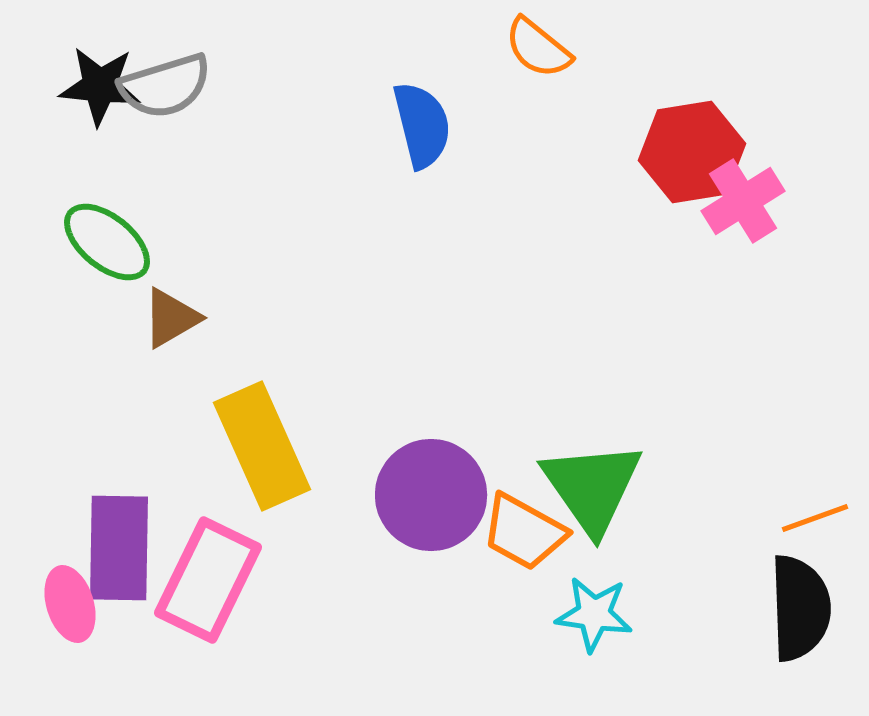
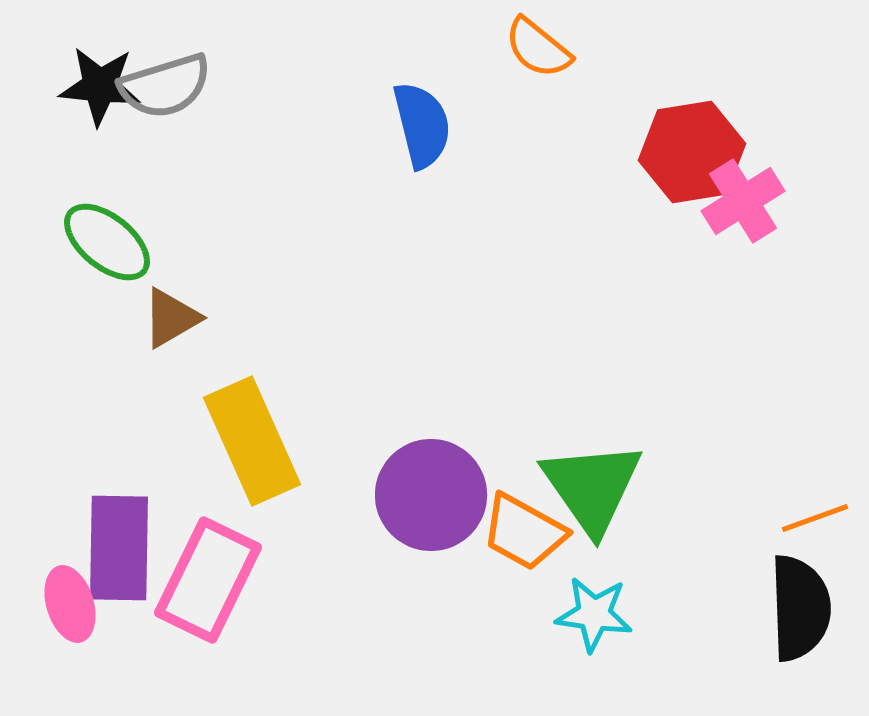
yellow rectangle: moved 10 px left, 5 px up
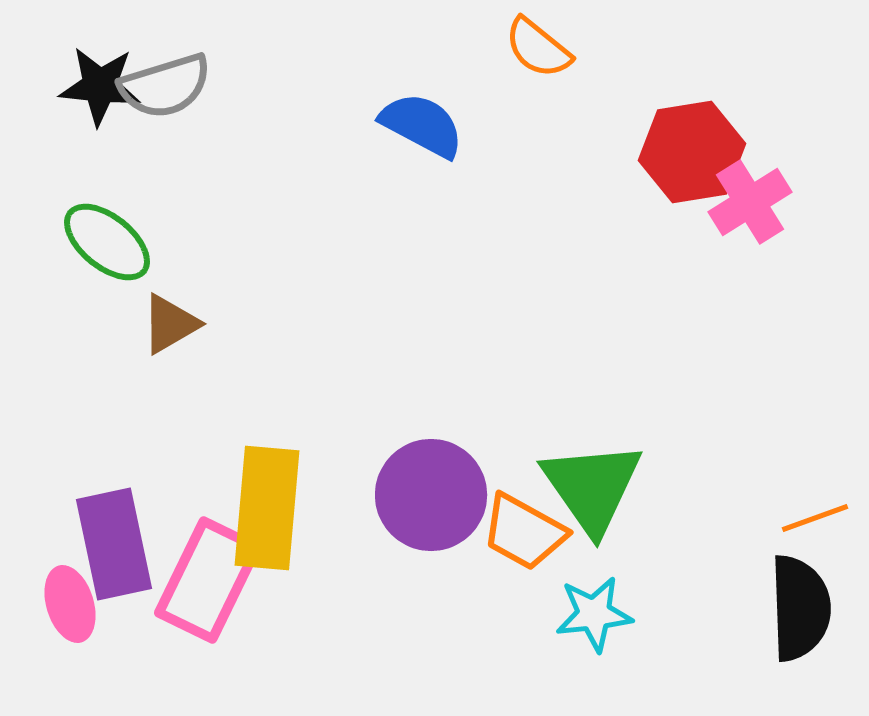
blue semicircle: rotated 48 degrees counterclockwise
pink cross: moved 7 px right, 1 px down
brown triangle: moved 1 px left, 6 px down
yellow rectangle: moved 15 px right, 67 px down; rotated 29 degrees clockwise
purple rectangle: moved 5 px left, 4 px up; rotated 13 degrees counterclockwise
cyan star: rotated 14 degrees counterclockwise
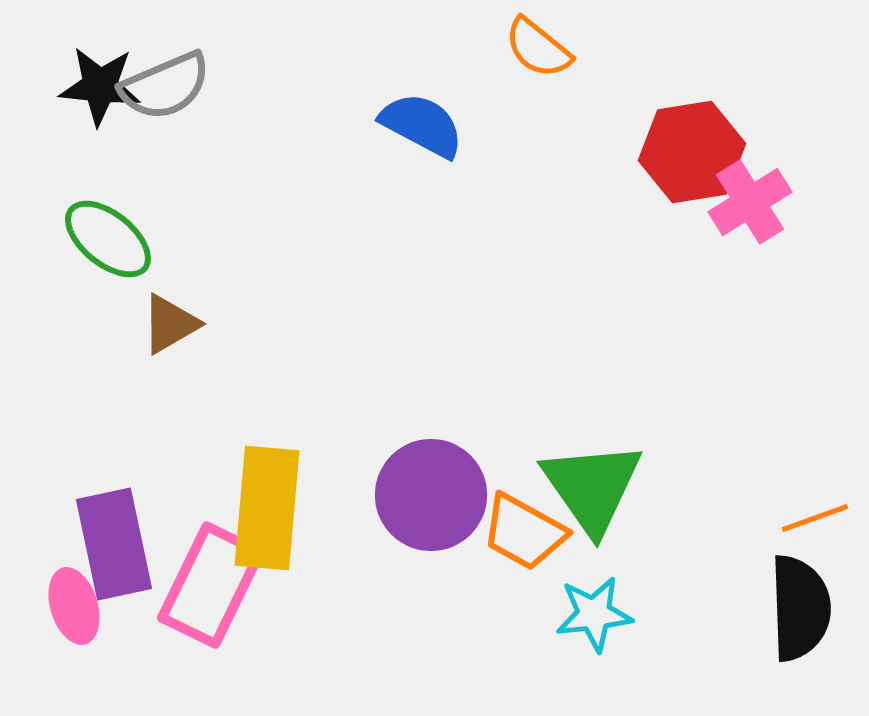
gray semicircle: rotated 6 degrees counterclockwise
green ellipse: moved 1 px right, 3 px up
pink rectangle: moved 3 px right, 5 px down
pink ellipse: moved 4 px right, 2 px down
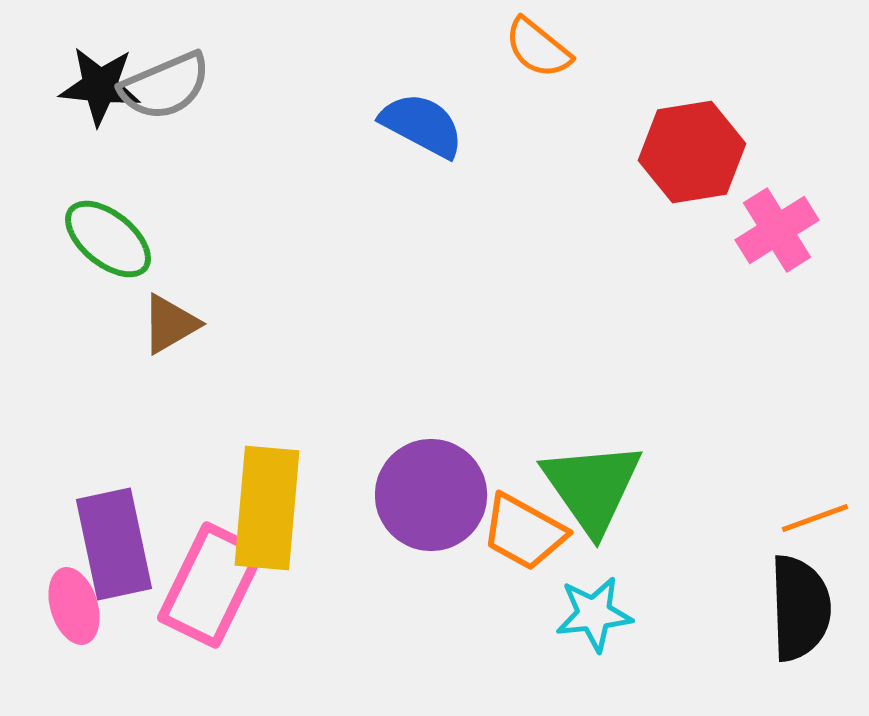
pink cross: moved 27 px right, 28 px down
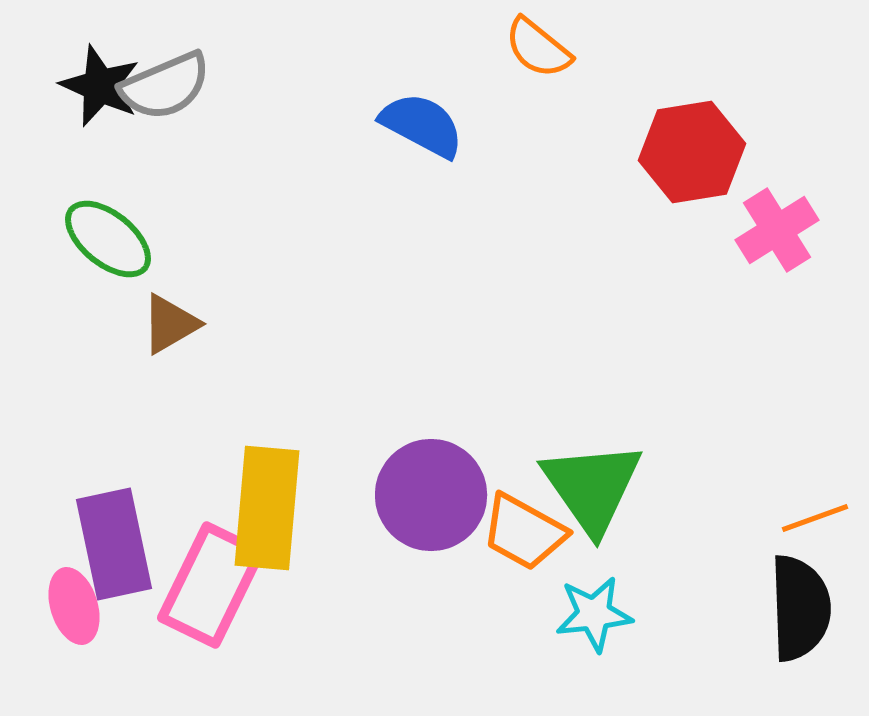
black star: rotated 18 degrees clockwise
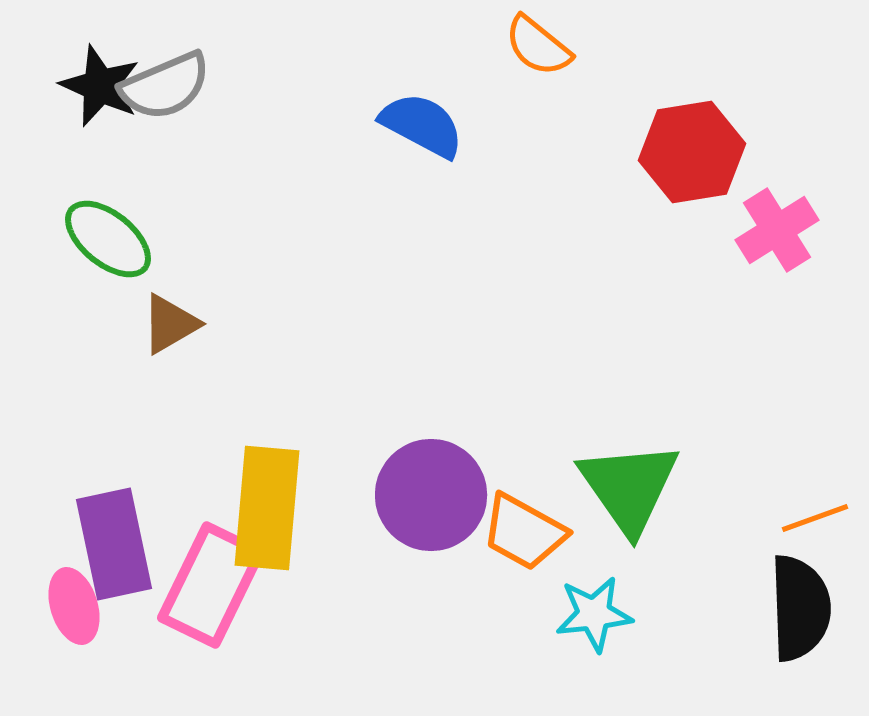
orange semicircle: moved 2 px up
green triangle: moved 37 px right
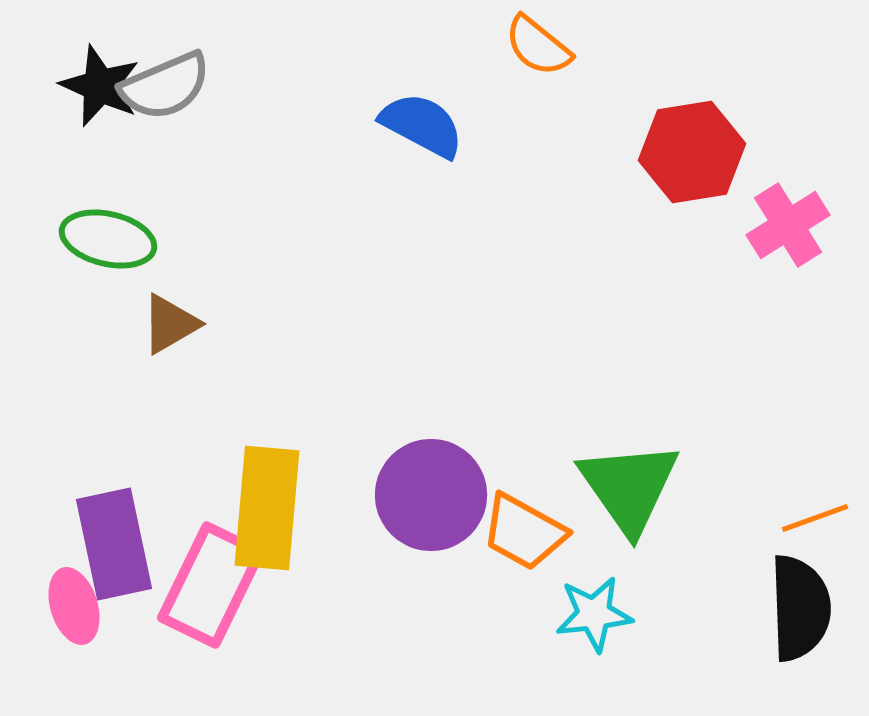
pink cross: moved 11 px right, 5 px up
green ellipse: rotated 26 degrees counterclockwise
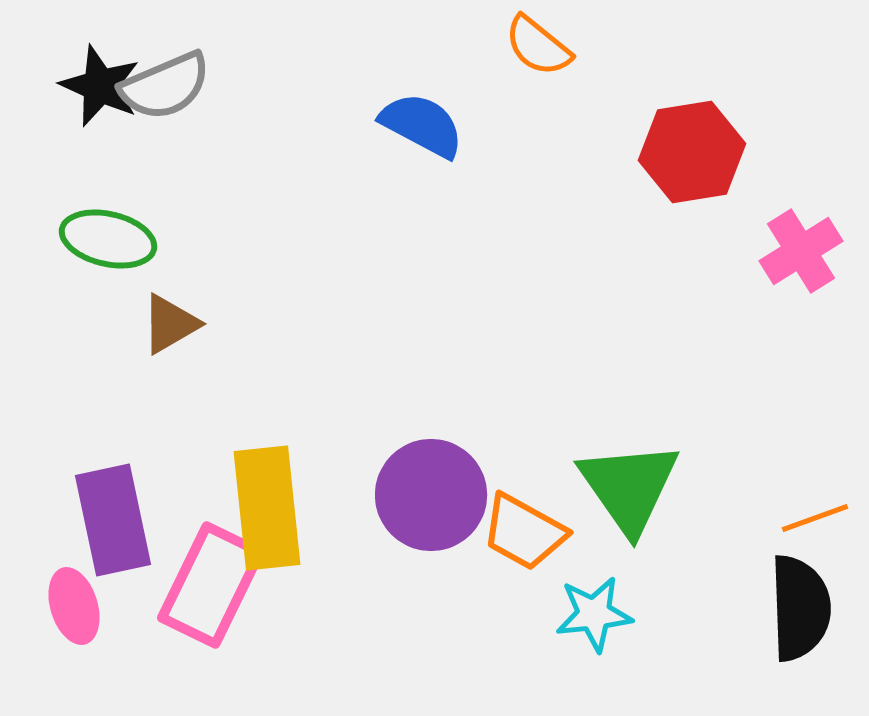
pink cross: moved 13 px right, 26 px down
yellow rectangle: rotated 11 degrees counterclockwise
purple rectangle: moved 1 px left, 24 px up
